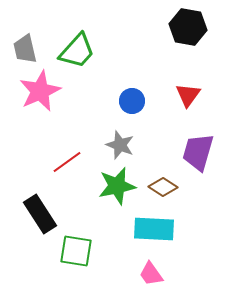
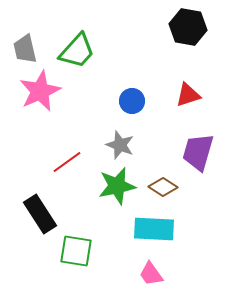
red triangle: rotated 36 degrees clockwise
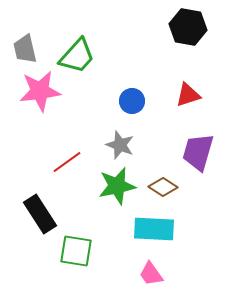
green trapezoid: moved 5 px down
pink star: rotated 18 degrees clockwise
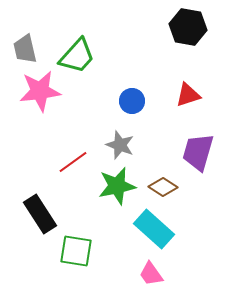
red line: moved 6 px right
cyan rectangle: rotated 39 degrees clockwise
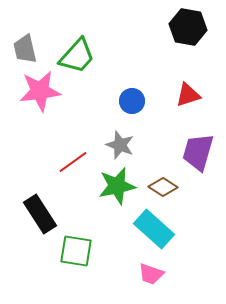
pink trapezoid: rotated 36 degrees counterclockwise
